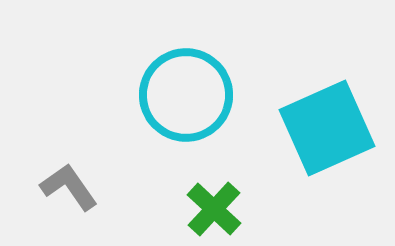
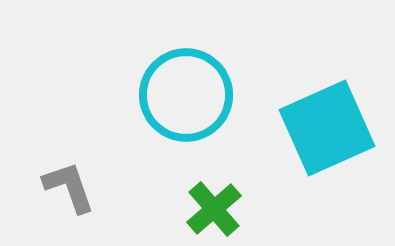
gray L-shape: rotated 16 degrees clockwise
green cross: rotated 6 degrees clockwise
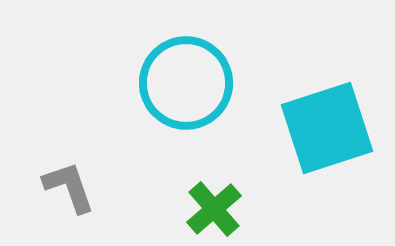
cyan circle: moved 12 px up
cyan square: rotated 6 degrees clockwise
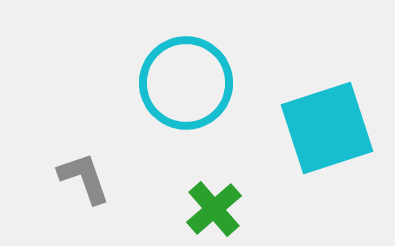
gray L-shape: moved 15 px right, 9 px up
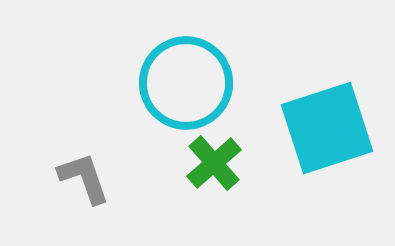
green cross: moved 46 px up
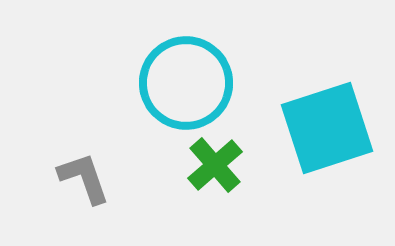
green cross: moved 1 px right, 2 px down
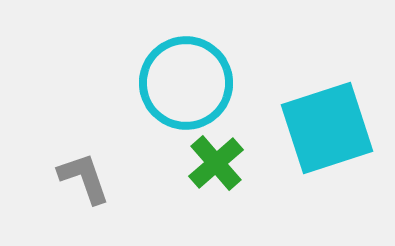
green cross: moved 1 px right, 2 px up
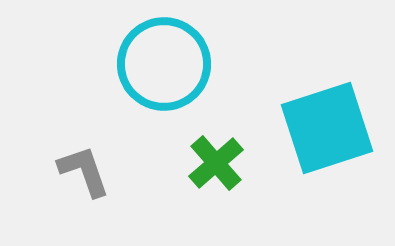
cyan circle: moved 22 px left, 19 px up
gray L-shape: moved 7 px up
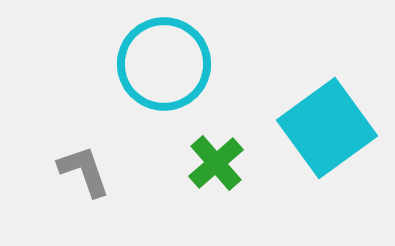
cyan square: rotated 18 degrees counterclockwise
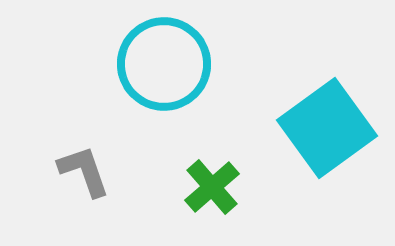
green cross: moved 4 px left, 24 px down
